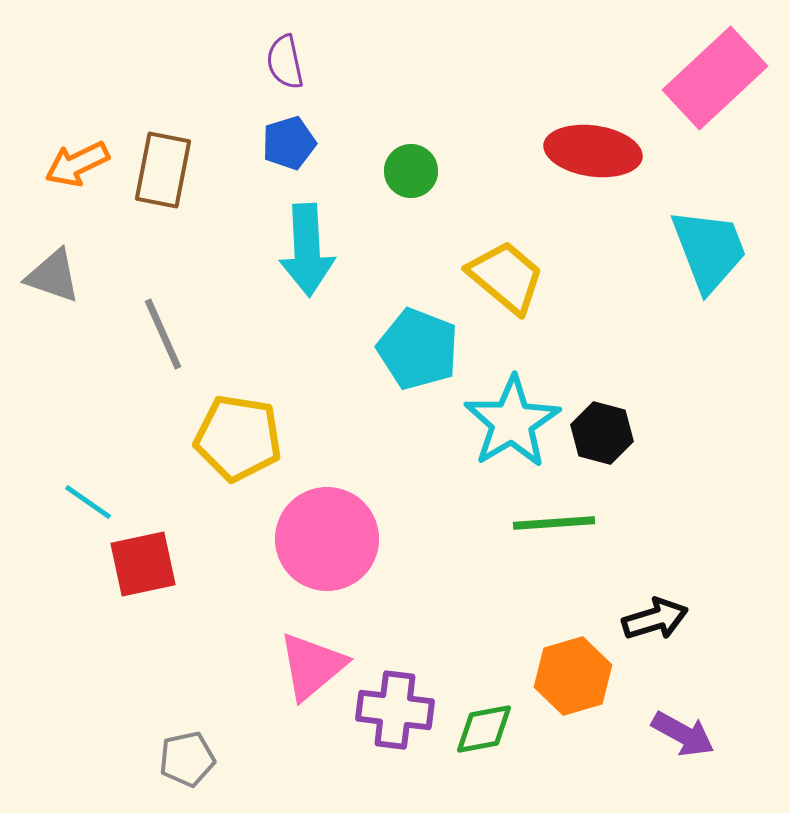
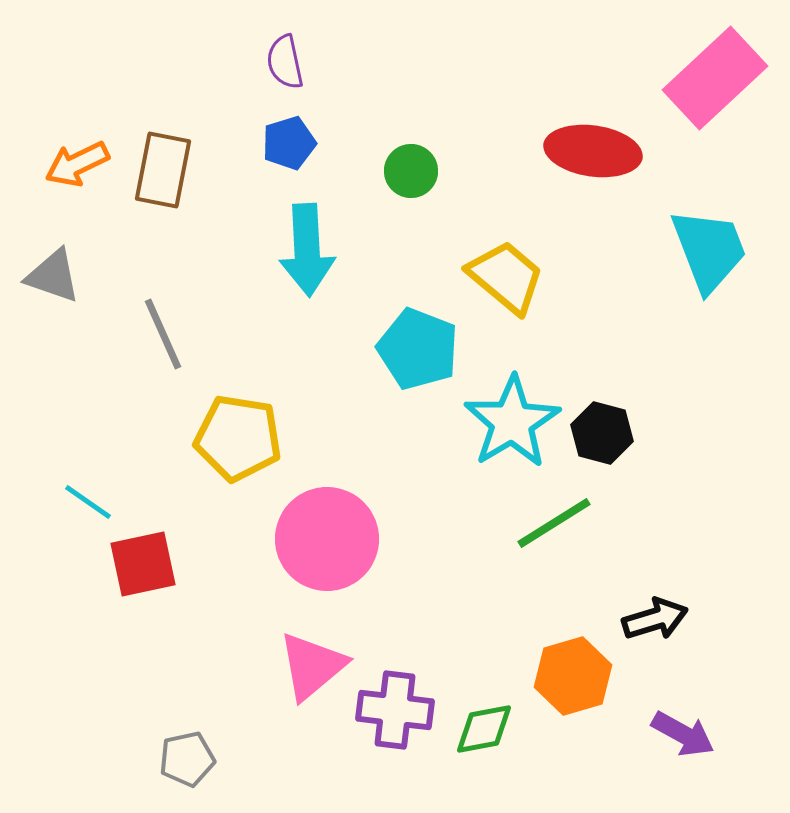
green line: rotated 28 degrees counterclockwise
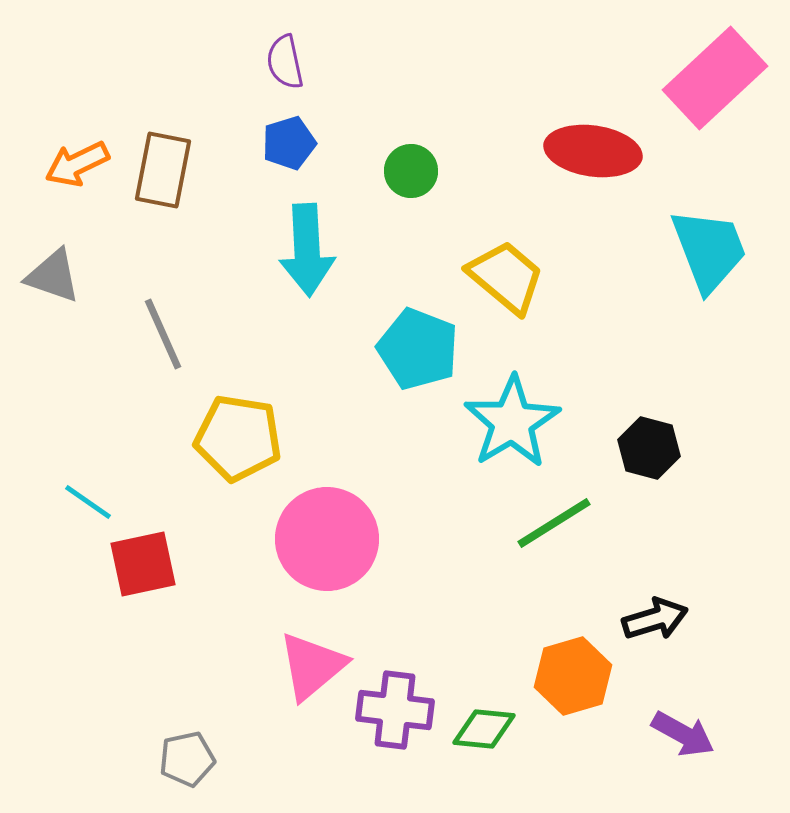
black hexagon: moved 47 px right, 15 px down
green diamond: rotated 16 degrees clockwise
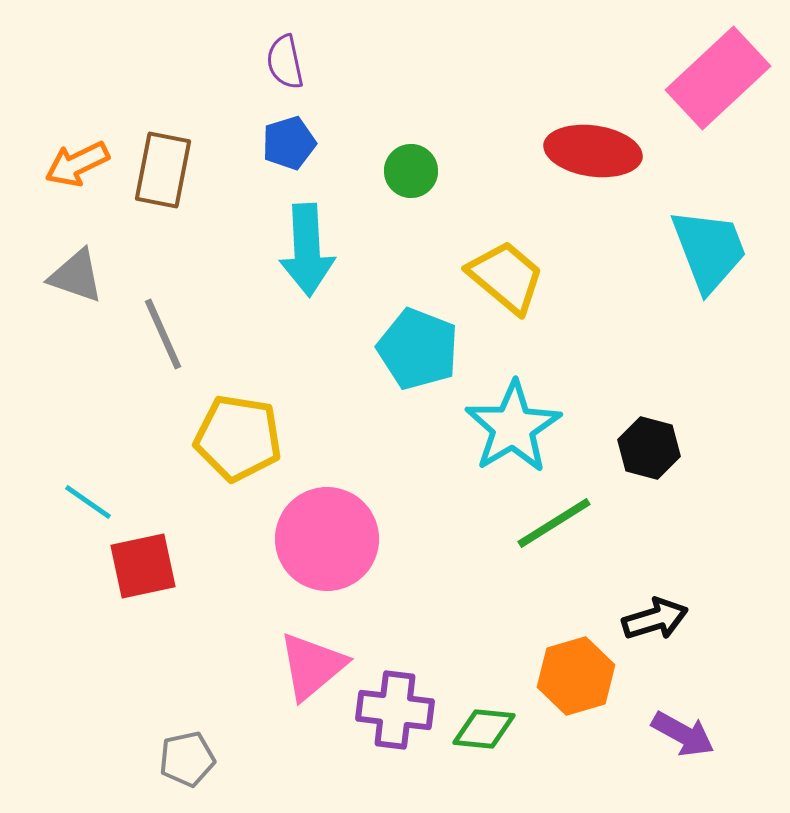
pink rectangle: moved 3 px right
gray triangle: moved 23 px right
cyan star: moved 1 px right, 5 px down
red square: moved 2 px down
orange hexagon: moved 3 px right
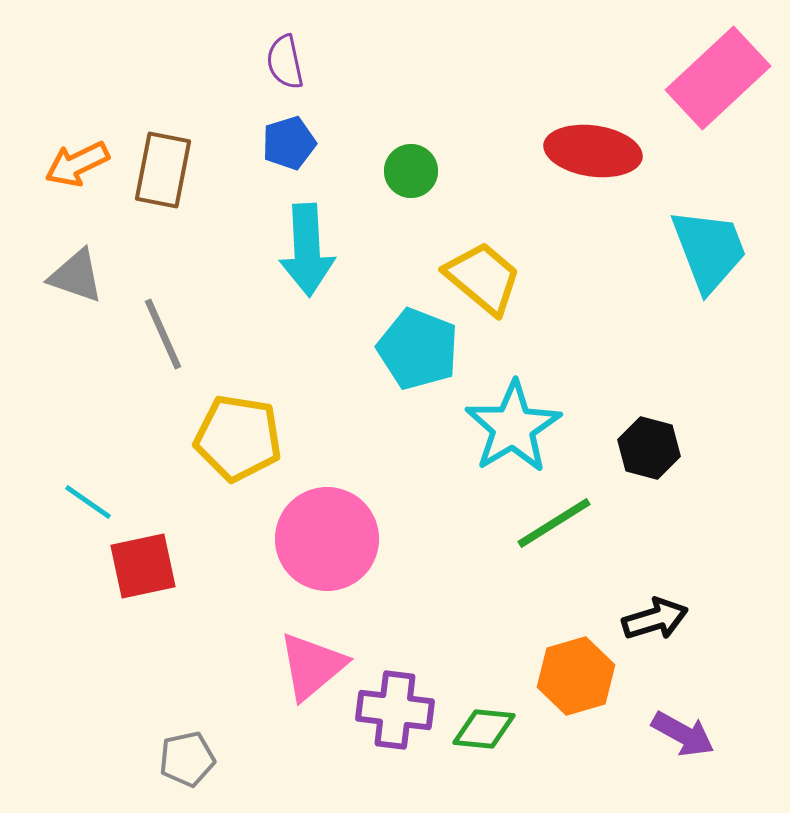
yellow trapezoid: moved 23 px left, 1 px down
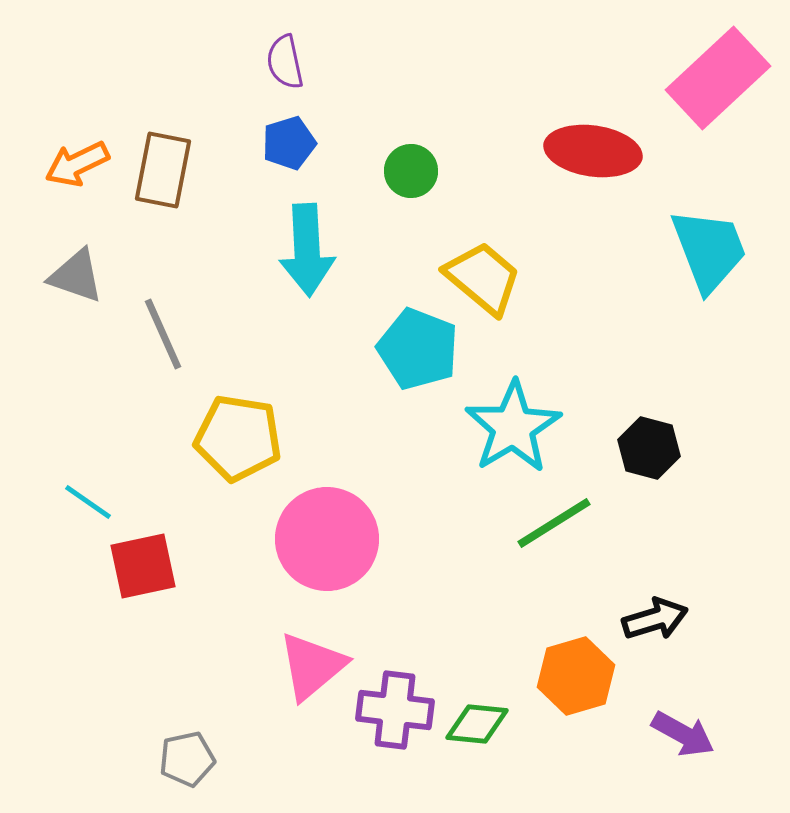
green diamond: moved 7 px left, 5 px up
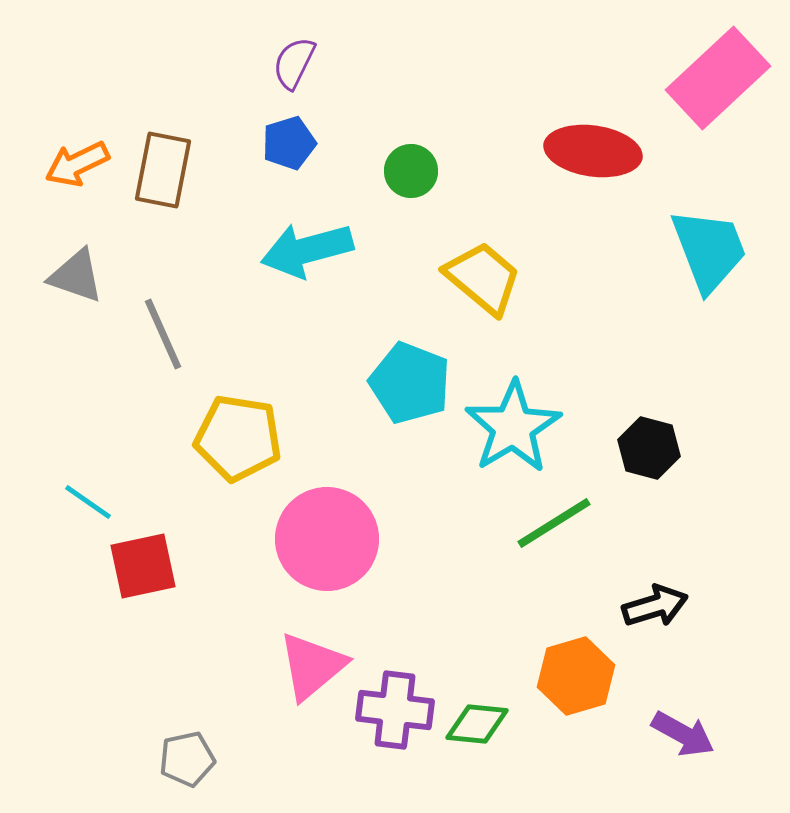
purple semicircle: moved 9 px right, 1 px down; rotated 38 degrees clockwise
cyan arrow: rotated 78 degrees clockwise
cyan pentagon: moved 8 px left, 34 px down
black arrow: moved 13 px up
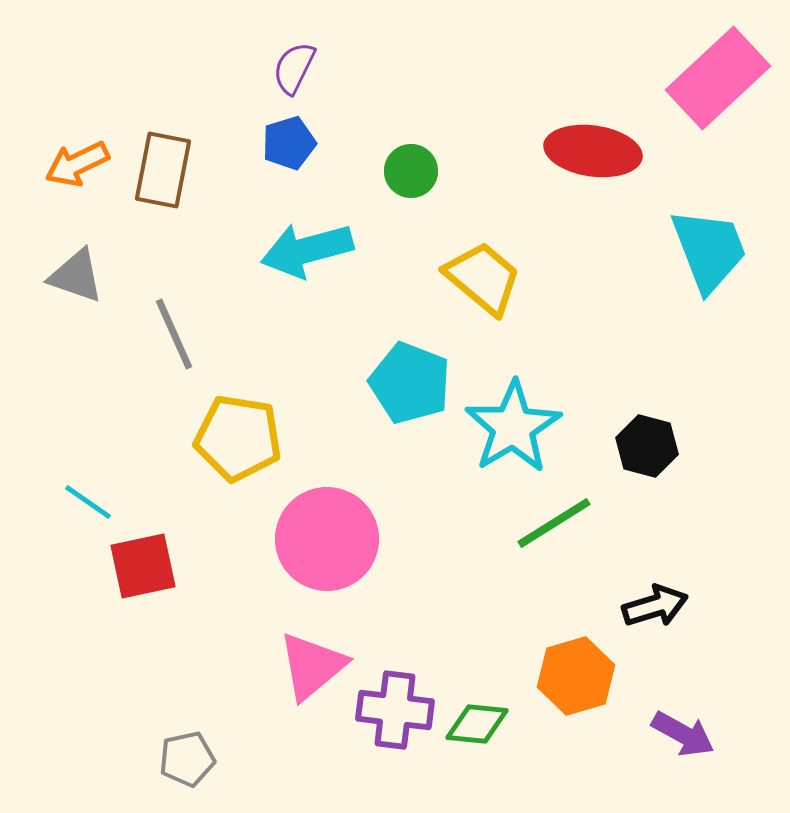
purple semicircle: moved 5 px down
gray line: moved 11 px right
black hexagon: moved 2 px left, 2 px up
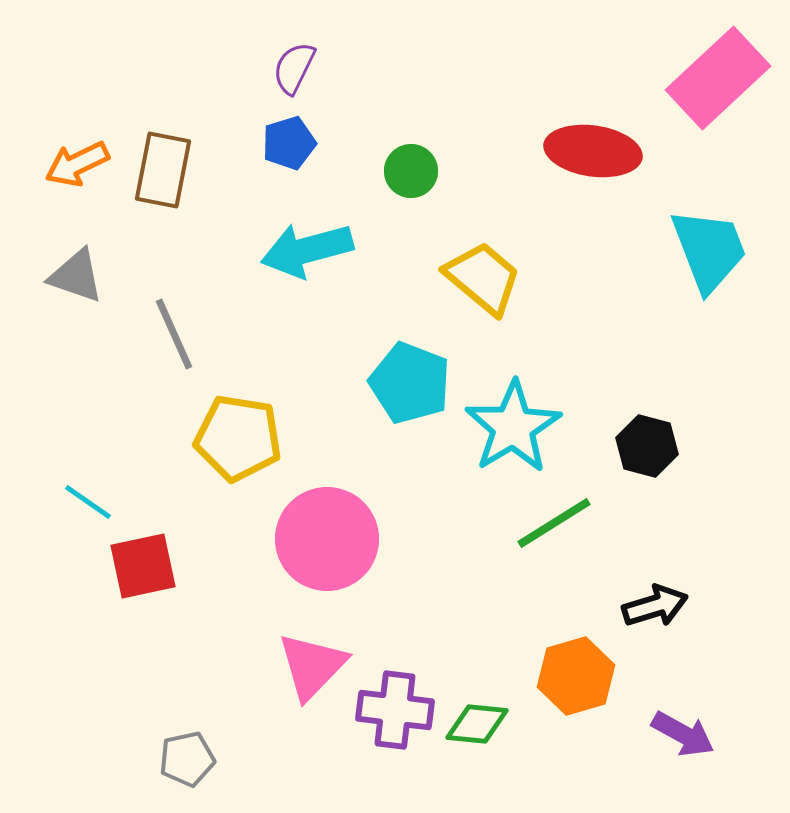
pink triangle: rotated 6 degrees counterclockwise
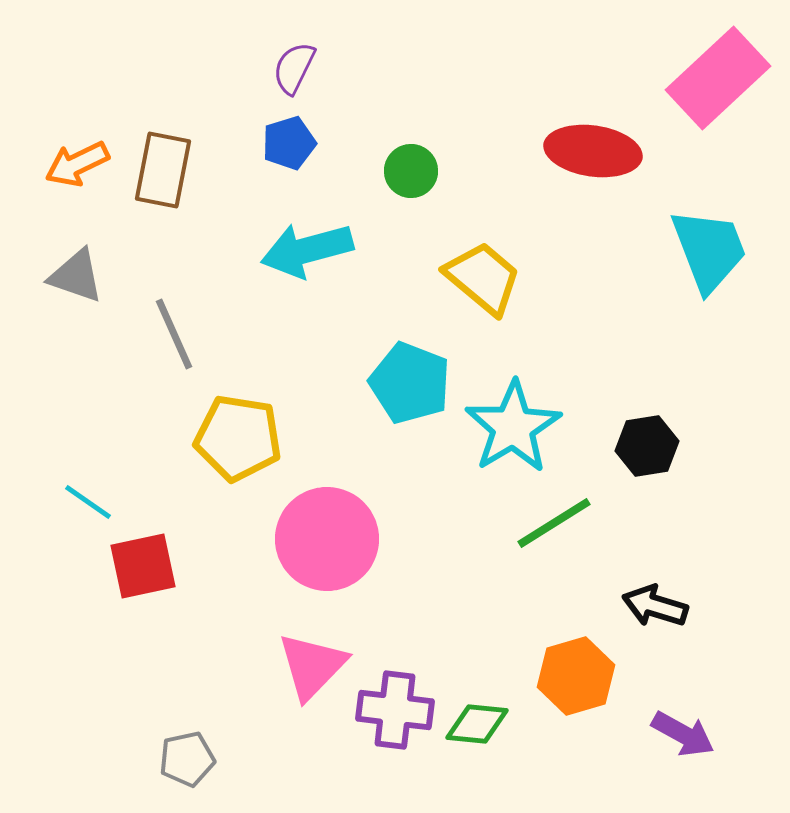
black hexagon: rotated 24 degrees counterclockwise
black arrow: rotated 146 degrees counterclockwise
